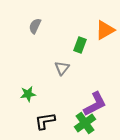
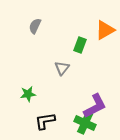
purple L-shape: moved 2 px down
green cross: rotated 30 degrees counterclockwise
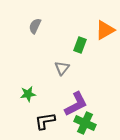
purple L-shape: moved 19 px left, 2 px up
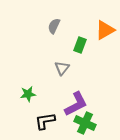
gray semicircle: moved 19 px right
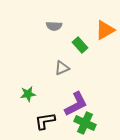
gray semicircle: rotated 112 degrees counterclockwise
green rectangle: rotated 63 degrees counterclockwise
gray triangle: rotated 28 degrees clockwise
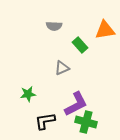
orange triangle: rotated 20 degrees clockwise
green cross: moved 1 px right, 1 px up; rotated 10 degrees counterclockwise
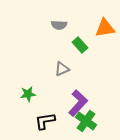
gray semicircle: moved 5 px right, 1 px up
orange triangle: moved 2 px up
gray triangle: moved 1 px down
purple L-shape: moved 2 px right, 1 px up; rotated 20 degrees counterclockwise
green cross: moved 1 px up; rotated 20 degrees clockwise
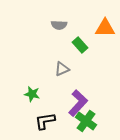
orange triangle: rotated 10 degrees clockwise
green star: moved 4 px right; rotated 21 degrees clockwise
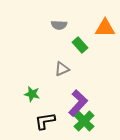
green cross: moved 2 px left; rotated 10 degrees clockwise
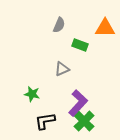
gray semicircle: rotated 70 degrees counterclockwise
green rectangle: rotated 28 degrees counterclockwise
